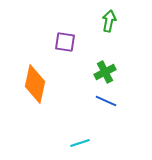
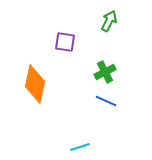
green arrow: rotated 15 degrees clockwise
cyan line: moved 4 px down
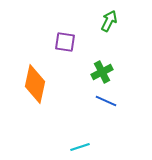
green cross: moved 3 px left
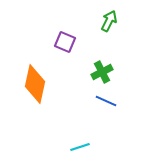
purple square: rotated 15 degrees clockwise
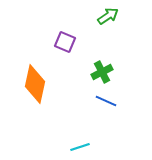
green arrow: moved 1 px left, 5 px up; rotated 30 degrees clockwise
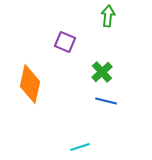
green arrow: rotated 50 degrees counterclockwise
green cross: rotated 15 degrees counterclockwise
orange diamond: moved 5 px left
blue line: rotated 10 degrees counterclockwise
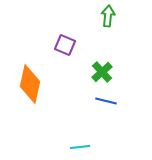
purple square: moved 3 px down
cyan line: rotated 12 degrees clockwise
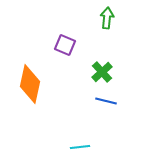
green arrow: moved 1 px left, 2 px down
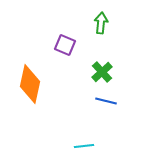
green arrow: moved 6 px left, 5 px down
cyan line: moved 4 px right, 1 px up
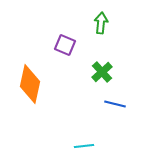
blue line: moved 9 px right, 3 px down
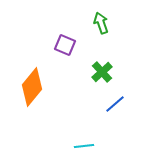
green arrow: rotated 25 degrees counterclockwise
orange diamond: moved 2 px right, 3 px down; rotated 27 degrees clockwise
blue line: rotated 55 degrees counterclockwise
